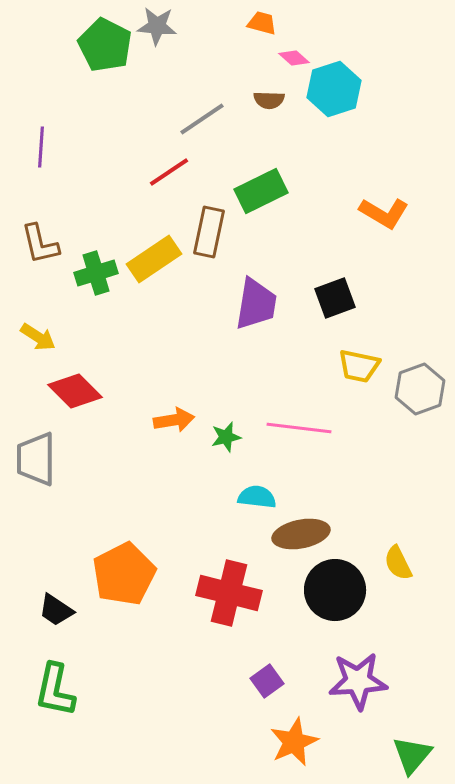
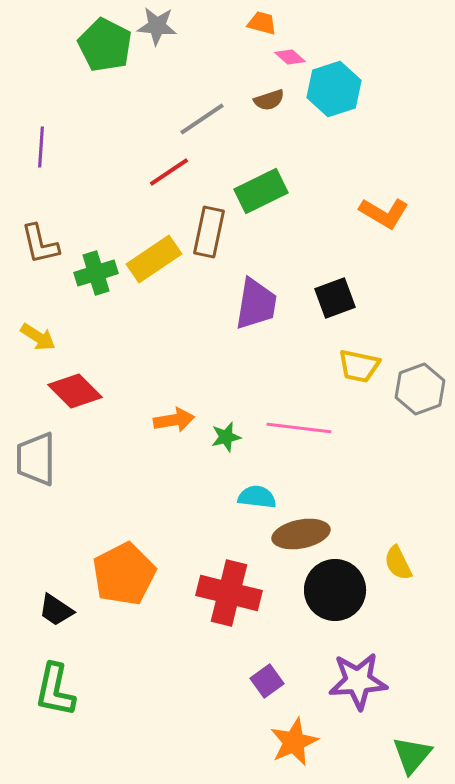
pink diamond: moved 4 px left, 1 px up
brown semicircle: rotated 20 degrees counterclockwise
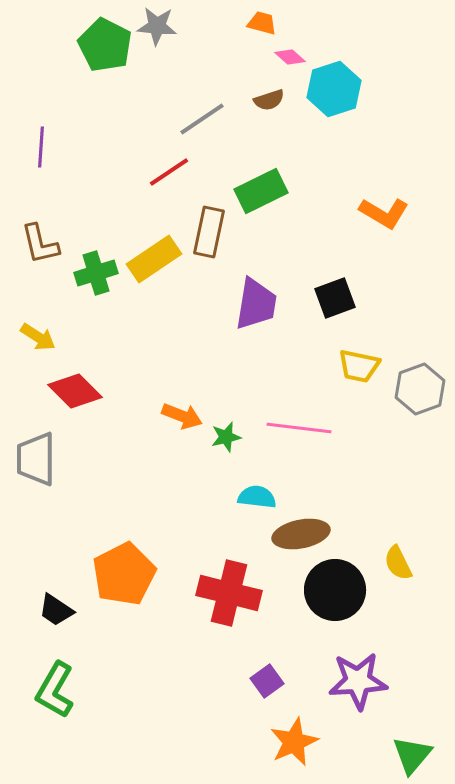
orange arrow: moved 8 px right, 4 px up; rotated 30 degrees clockwise
green L-shape: rotated 18 degrees clockwise
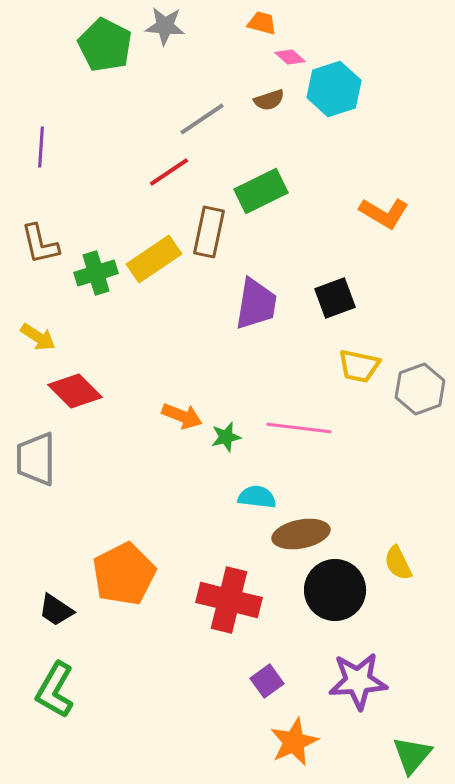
gray star: moved 8 px right
red cross: moved 7 px down
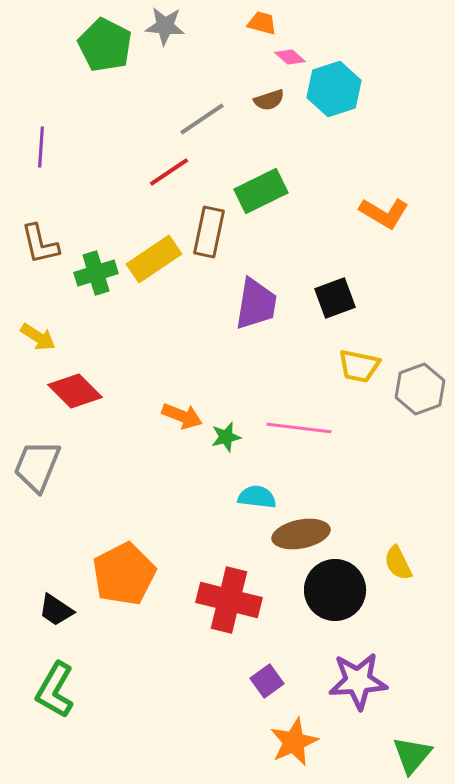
gray trapezoid: moved 1 px right, 7 px down; rotated 22 degrees clockwise
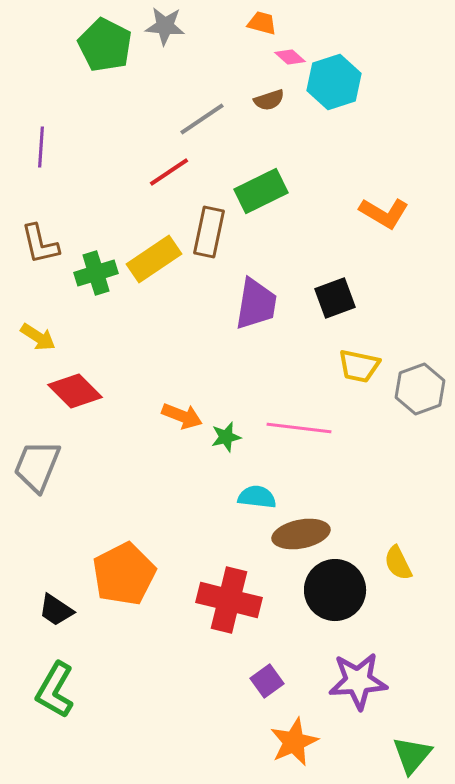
cyan hexagon: moved 7 px up
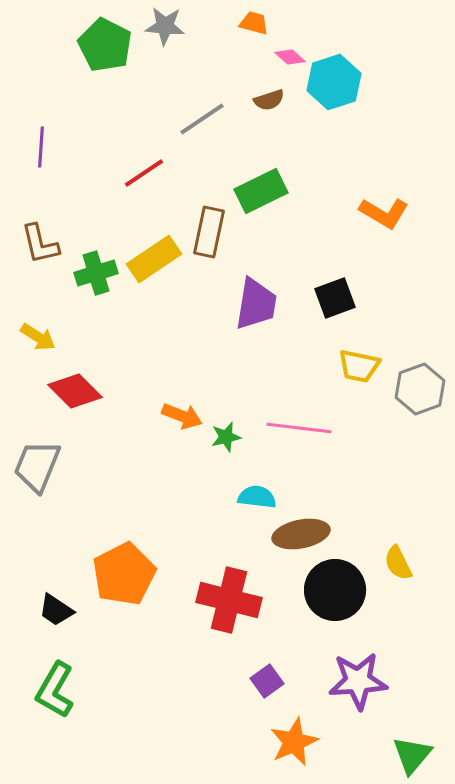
orange trapezoid: moved 8 px left
red line: moved 25 px left, 1 px down
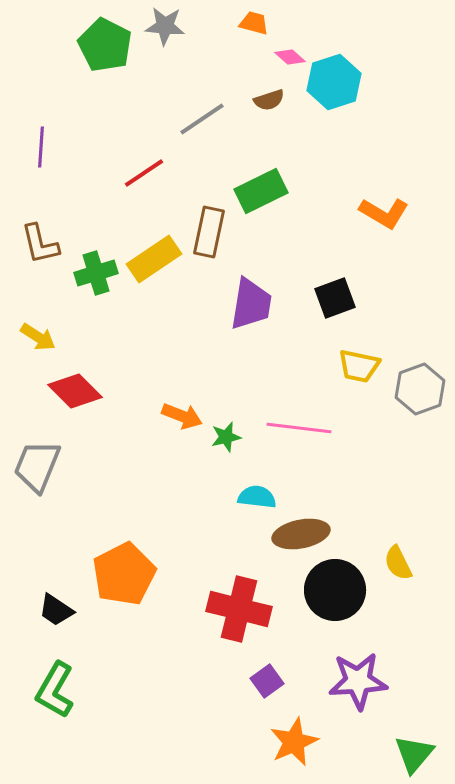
purple trapezoid: moved 5 px left
red cross: moved 10 px right, 9 px down
green triangle: moved 2 px right, 1 px up
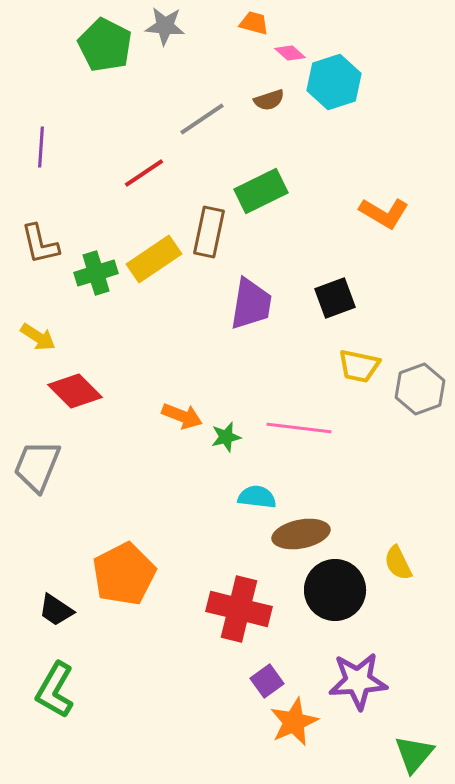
pink diamond: moved 4 px up
orange star: moved 20 px up
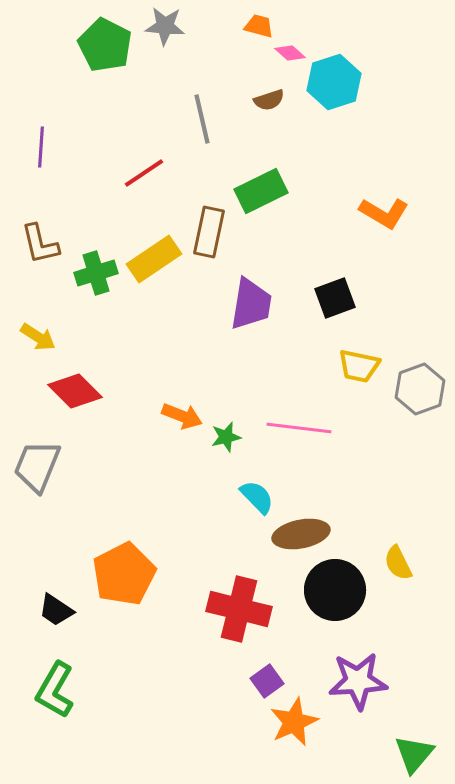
orange trapezoid: moved 5 px right, 3 px down
gray line: rotated 69 degrees counterclockwise
cyan semicircle: rotated 39 degrees clockwise
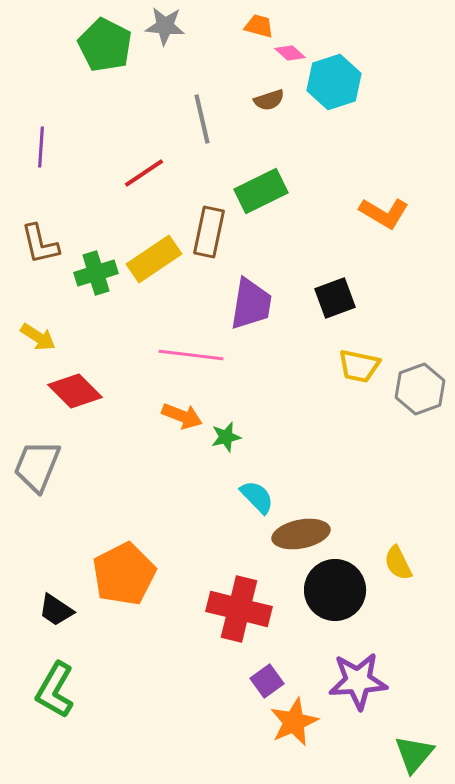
pink line: moved 108 px left, 73 px up
